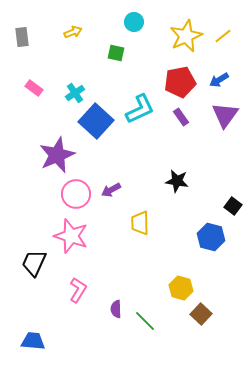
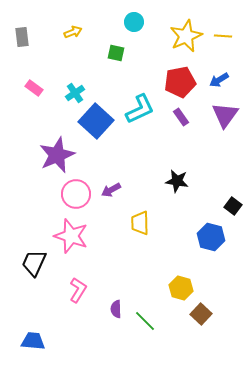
yellow line: rotated 42 degrees clockwise
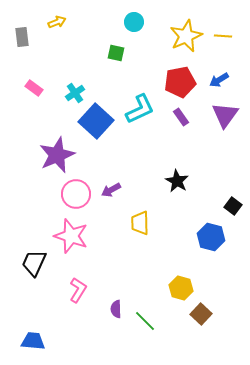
yellow arrow: moved 16 px left, 10 px up
black star: rotated 20 degrees clockwise
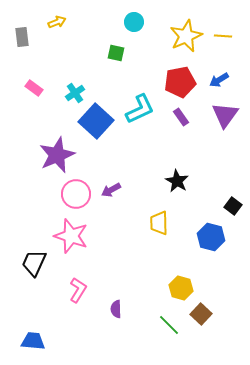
yellow trapezoid: moved 19 px right
green line: moved 24 px right, 4 px down
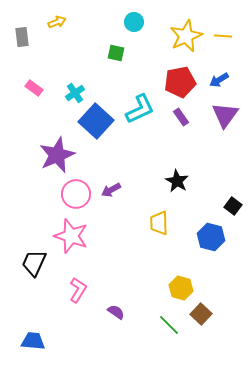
purple semicircle: moved 3 px down; rotated 126 degrees clockwise
